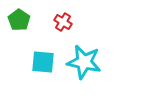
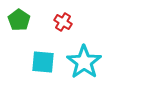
cyan star: rotated 24 degrees clockwise
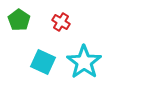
red cross: moved 2 px left
cyan square: rotated 20 degrees clockwise
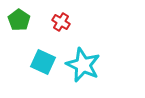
cyan star: moved 1 px left, 3 px down; rotated 12 degrees counterclockwise
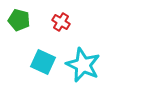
green pentagon: rotated 20 degrees counterclockwise
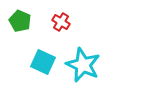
green pentagon: moved 1 px right, 1 px down; rotated 10 degrees clockwise
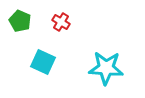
cyan star: moved 23 px right, 3 px down; rotated 20 degrees counterclockwise
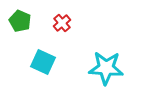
red cross: moved 1 px right, 1 px down; rotated 18 degrees clockwise
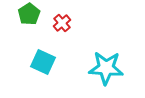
green pentagon: moved 9 px right, 7 px up; rotated 15 degrees clockwise
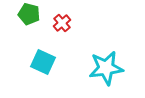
green pentagon: rotated 25 degrees counterclockwise
cyan star: rotated 12 degrees counterclockwise
